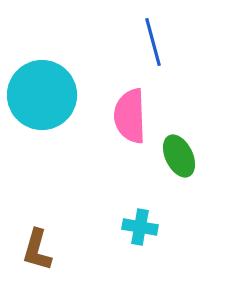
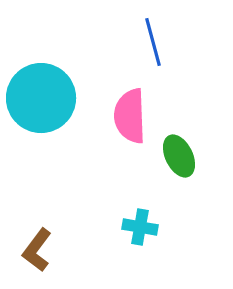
cyan circle: moved 1 px left, 3 px down
brown L-shape: rotated 21 degrees clockwise
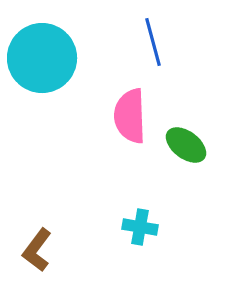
cyan circle: moved 1 px right, 40 px up
green ellipse: moved 7 px right, 11 px up; rotated 27 degrees counterclockwise
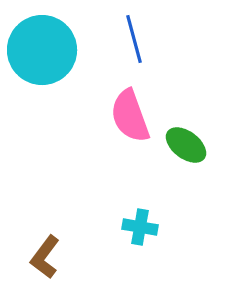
blue line: moved 19 px left, 3 px up
cyan circle: moved 8 px up
pink semicircle: rotated 18 degrees counterclockwise
brown L-shape: moved 8 px right, 7 px down
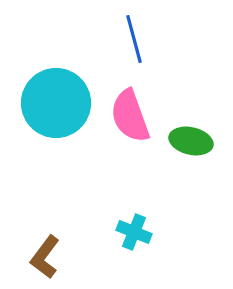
cyan circle: moved 14 px right, 53 px down
green ellipse: moved 5 px right, 4 px up; rotated 24 degrees counterclockwise
cyan cross: moved 6 px left, 5 px down; rotated 12 degrees clockwise
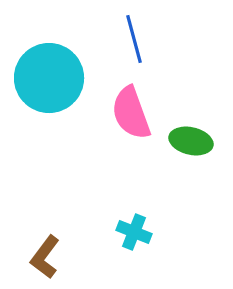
cyan circle: moved 7 px left, 25 px up
pink semicircle: moved 1 px right, 3 px up
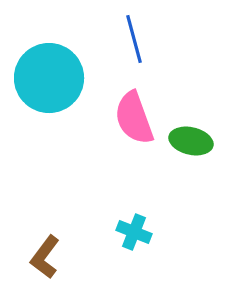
pink semicircle: moved 3 px right, 5 px down
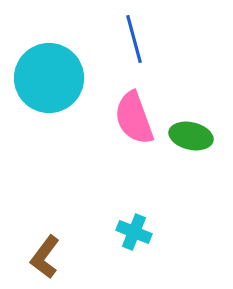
green ellipse: moved 5 px up
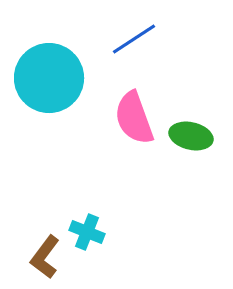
blue line: rotated 72 degrees clockwise
cyan cross: moved 47 px left
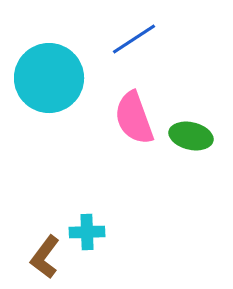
cyan cross: rotated 24 degrees counterclockwise
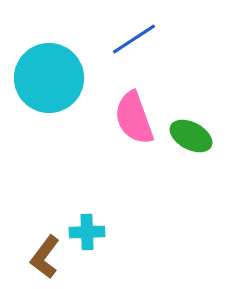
green ellipse: rotated 15 degrees clockwise
